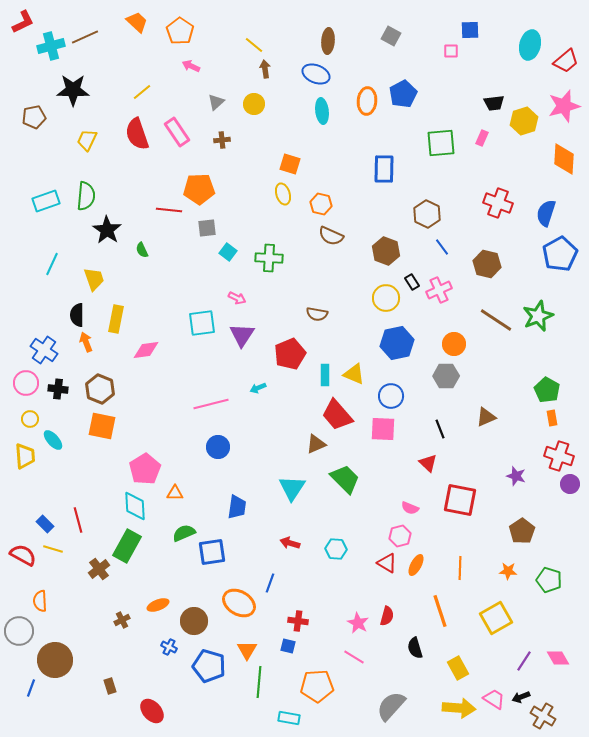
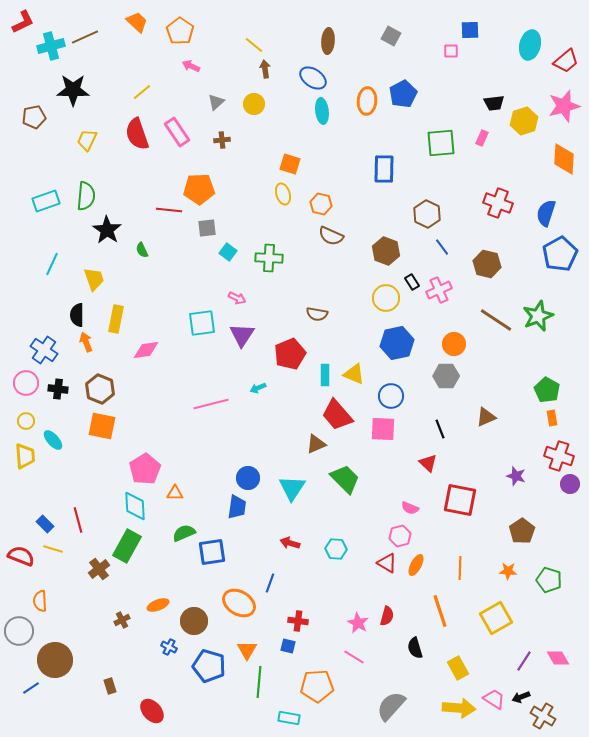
blue ellipse at (316, 74): moved 3 px left, 4 px down; rotated 12 degrees clockwise
yellow circle at (30, 419): moved 4 px left, 2 px down
blue circle at (218, 447): moved 30 px right, 31 px down
red semicircle at (23, 555): moved 2 px left, 1 px down; rotated 8 degrees counterclockwise
blue line at (31, 688): rotated 36 degrees clockwise
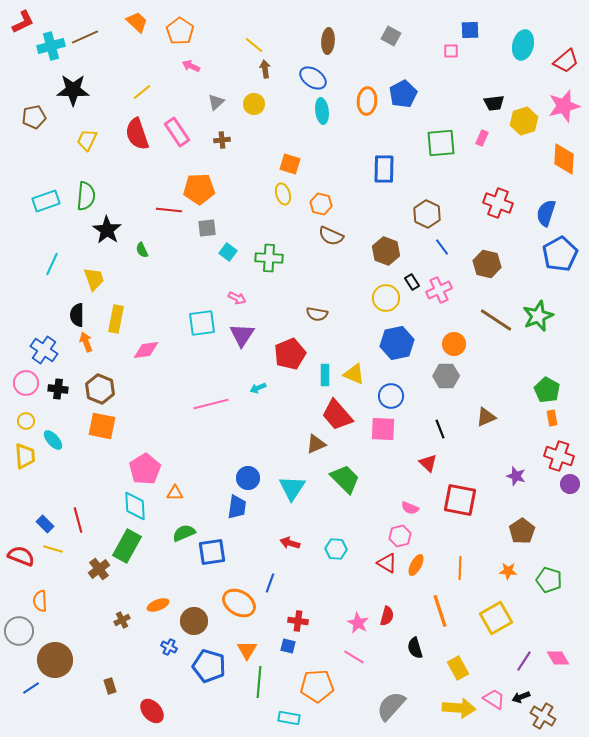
cyan ellipse at (530, 45): moved 7 px left
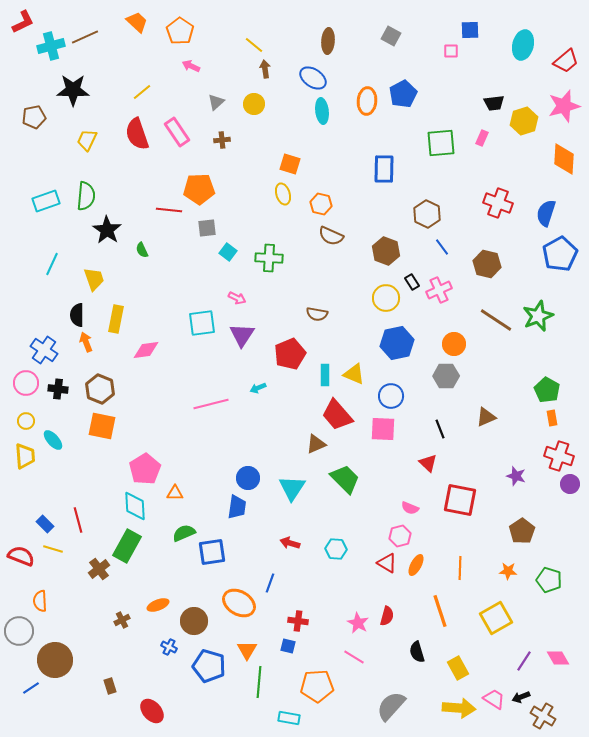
black semicircle at (415, 648): moved 2 px right, 4 px down
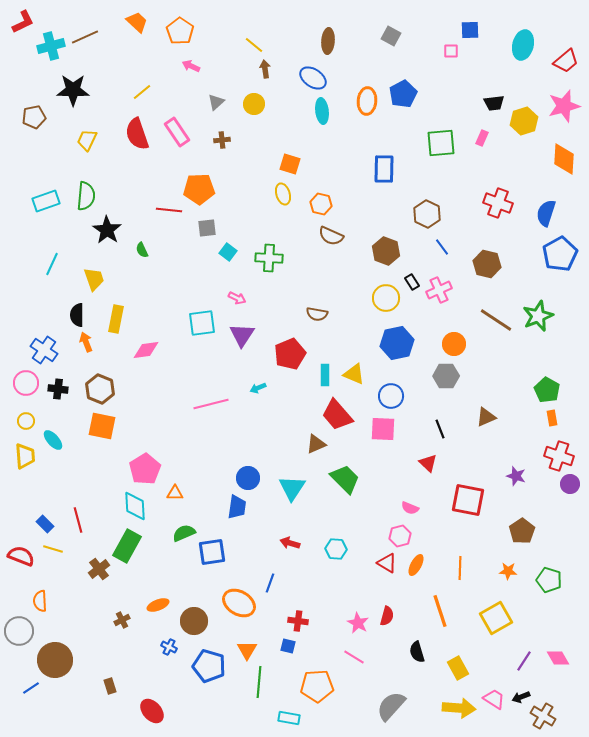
red square at (460, 500): moved 8 px right
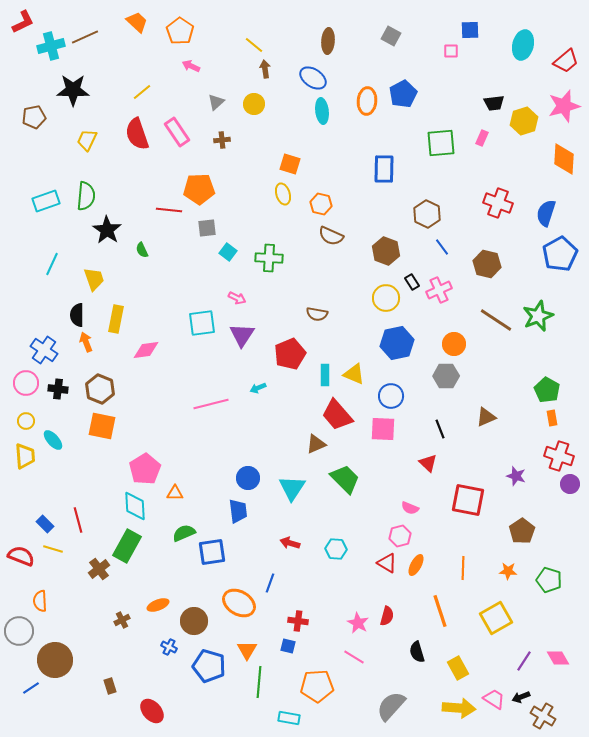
blue trapezoid at (237, 507): moved 1 px right, 4 px down; rotated 15 degrees counterclockwise
orange line at (460, 568): moved 3 px right
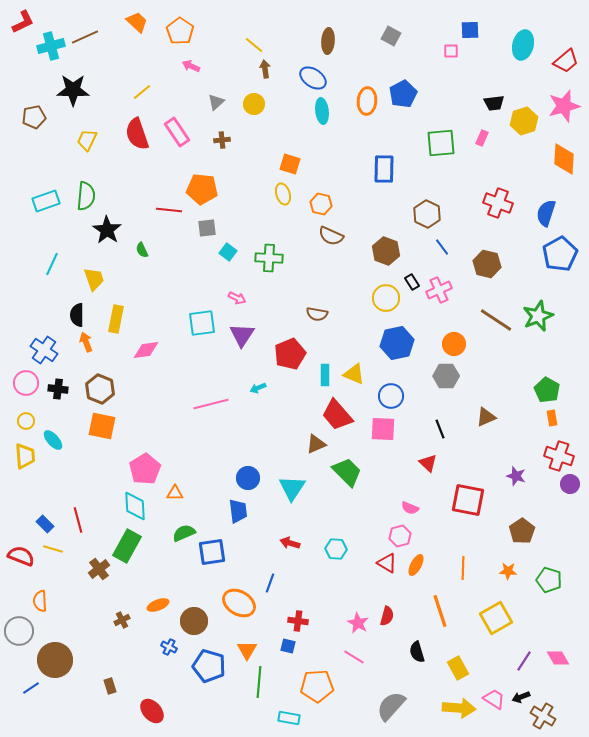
orange pentagon at (199, 189): moved 3 px right; rotated 8 degrees clockwise
green trapezoid at (345, 479): moved 2 px right, 7 px up
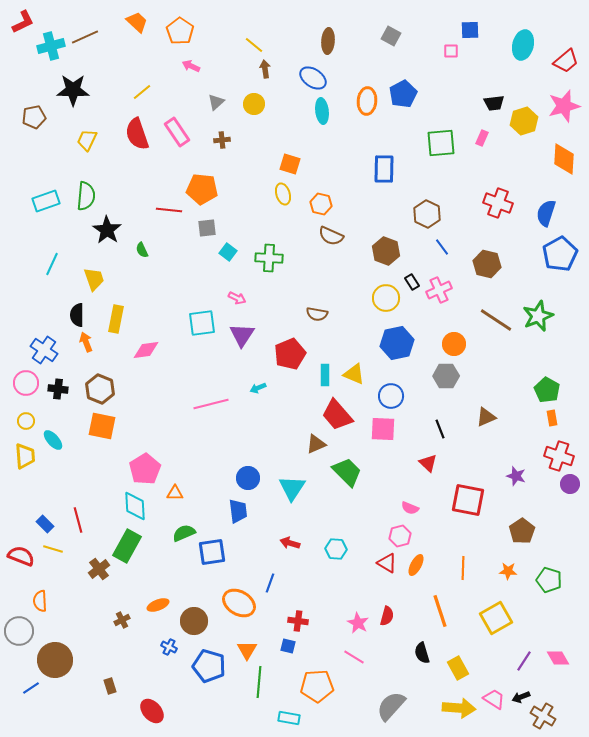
black semicircle at (417, 652): moved 5 px right, 1 px down
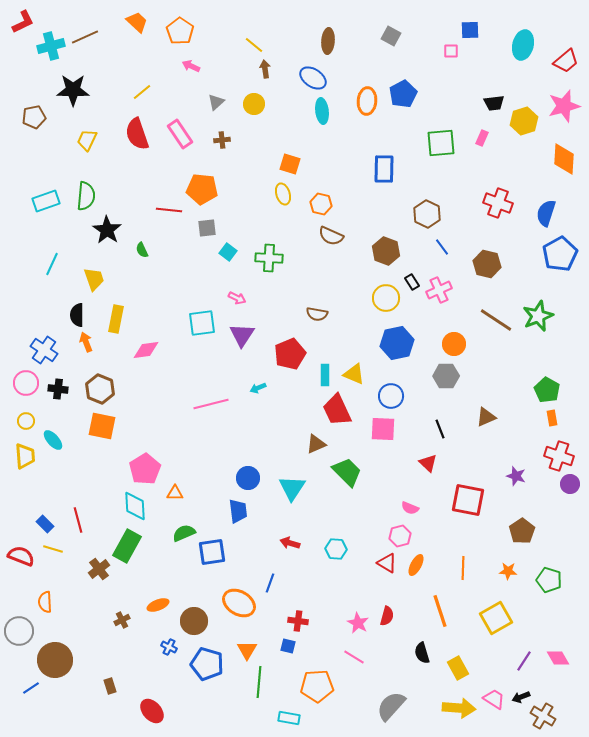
pink rectangle at (177, 132): moved 3 px right, 2 px down
red trapezoid at (337, 415): moved 5 px up; rotated 16 degrees clockwise
orange semicircle at (40, 601): moved 5 px right, 1 px down
blue pentagon at (209, 666): moved 2 px left, 2 px up
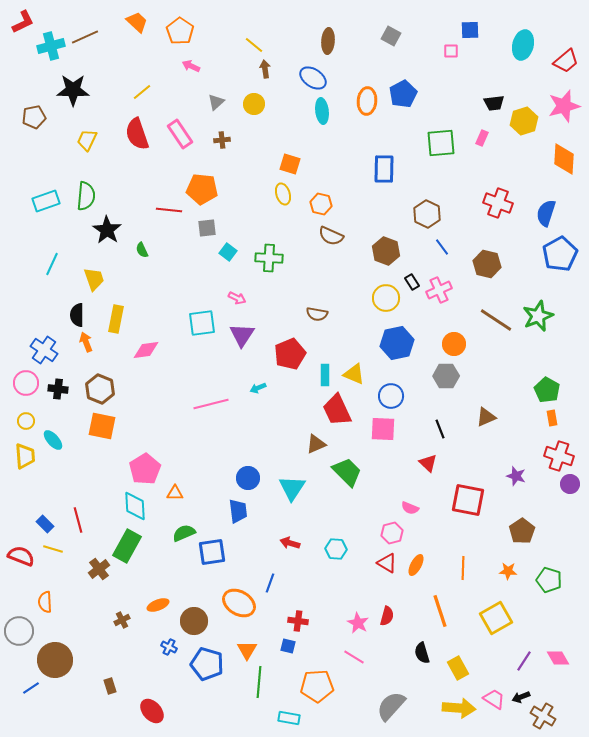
pink hexagon at (400, 536): moved 8 px left, 3 px up
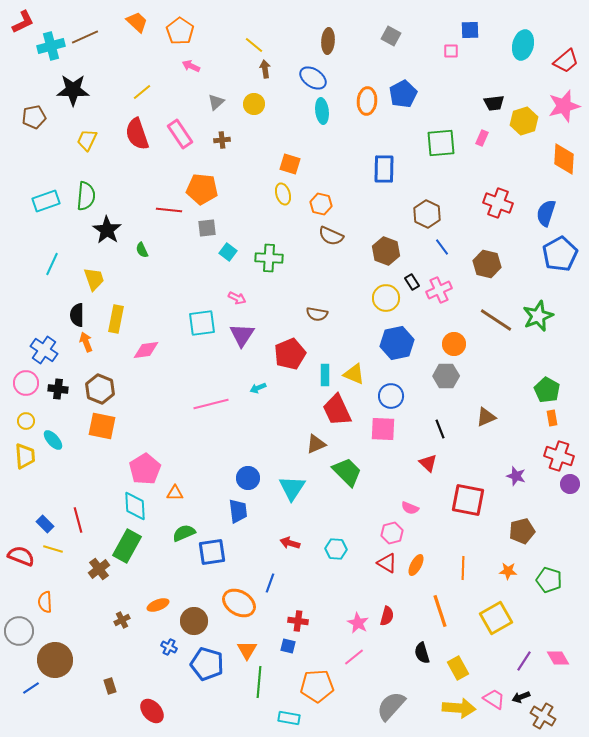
brown pentagon at (522, 531): rotated 20 degrees clockwise
pink line at (354, 657): rotated 70 degrees counterclockwise
